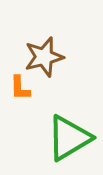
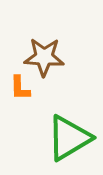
brown star: rotated 18 degrees clockwise
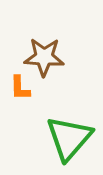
green triangle: rotated 18 degrees counterclockwise
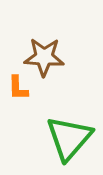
orange L-shape: moved 2 px left
